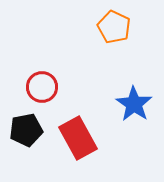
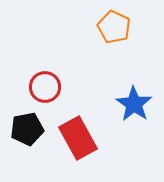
red circle: moved 3 px right
black pentagon: moved 1 px right, 1 px up
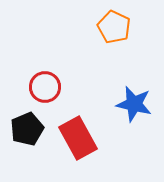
blue star: rotated 21 degrees counterclockwise
black pentagon: rotated 12 degrees counterclockwise
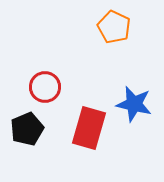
red rectangle: moved 11 px right, 10 px up; rotated 45 degrees clockwise
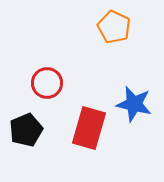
red circle: moved 2 px right, 4 px up
black pentagon: moved 1 px left, 1 px down
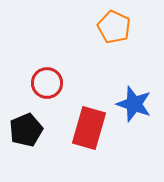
blue star: rotated 6 degrees clockwise
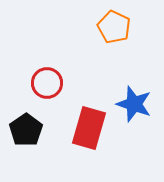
black pentagon: rotated 12 degrees counterclockwise
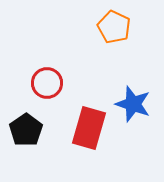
blue star: moved 1 px left
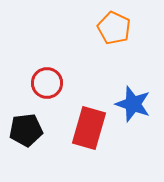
orange pentagon: moved 1 px down
black pentagon: rotated 28 degrees clockwise
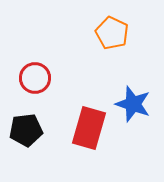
orange pentagon: moved 2 px left, 5 px down
red circle: moved 12 px left, 5 px up
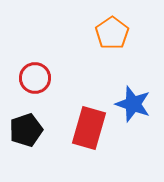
orange pentagon: rotated 12 degrees clockwise
black pentagon: rotated 12 degrees counterclockwise
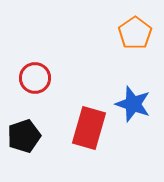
orange pentagon: moved 23 px right
black pentagon: moved 2 px left, 6 px down
